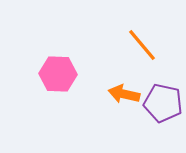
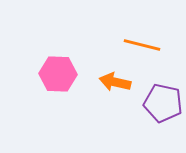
orange line: rotated 36 degrees counterclockwise
orange arrow: moved 9 px left, 12 px up
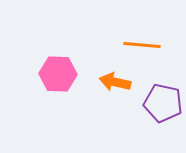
orange line: rotated 9 degrees counterclockwise
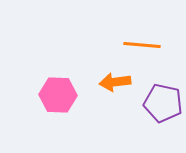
pink hexagon: moved 21 px down
orange arrow: rotated 20 degrees counterclockwise
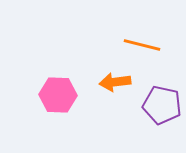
orange line: rotated 9 degrees clockwise
purple pentagon: moved 1 px left, 2 px down
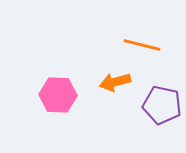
orange arrow: rotated 8 degrees counterclockwise
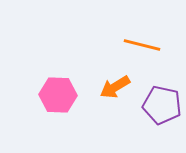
orange arrow: moved 5 px down; rotated 16 degrees counterclockwise
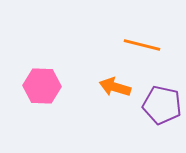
orange arrow: rotated 48 degrees clockwise
pink hexagon: moved 16 px left, 9 px up
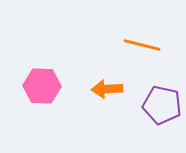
orange arrow: moved 8 px left, 2 px down; rotated 20 degrees counterclockwise
